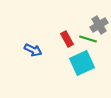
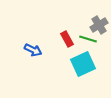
cyan square: moved 1 px right, 1 px down
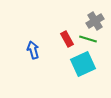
gray cross: moved 4 px left, 4 px up
blue arrow: rotated 132 degrees counterclockwise
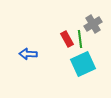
gray cross: moved 2 px left, 3 px down
green line: moved 8 px left; rotated 66 degrees clockwise
blue arrow: moved 5 px left, 4 px down; rotated 72 degrees counterclockwise
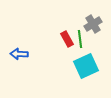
blue arrow: moved 9 px left
cyan square: moved 3 px right, 2 px down
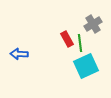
green line: moved 4 px down
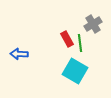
cyan square: moved 11 px left, 5 px down; rotated 35 degrees counterclockwise
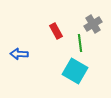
red rectangle: moved 11 px left, 8 px up
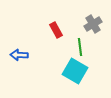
red rectangle: moved 1 px up
green line: moved 4 px down
blue arrow: moved 1 px down
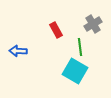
blue arrow: moved 1 px left, 4 px up
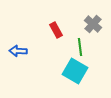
gray cross: rotated 18 degrees counterclockwise
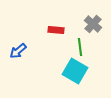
red rectangle: rotated 56 degrees counterclockwise
blue arrow: rotated 42 degrees counterclockwise
